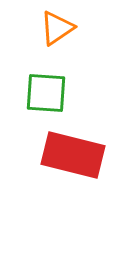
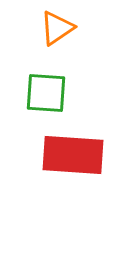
red rectangle: rotated 10 degrees counterclockwise
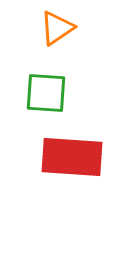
red rectangle: moved 1 px left, 2 px down
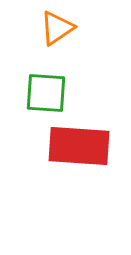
red rectangle: moved 7 px right, 11 px up
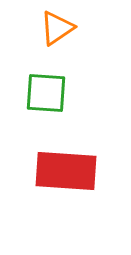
red rectangle: moved 13 px left, 25 px down
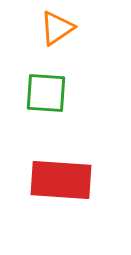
red rectangle: moved 5 px left, 9 px down
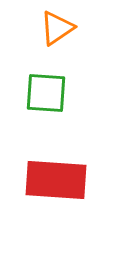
red rectangle: moved 5 px left
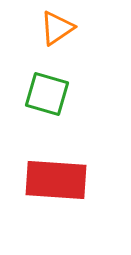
green square: moved 1 px right, 1 px down; rotated 12 degrees clockwise
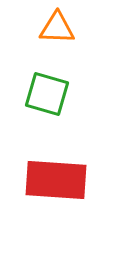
orange triangle: rotated 36 degrees clockwise
